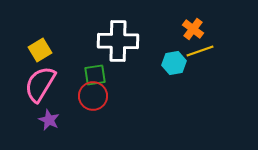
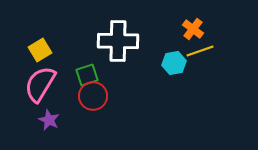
green square: moved 8 px left; rotated 10 degrees counterclockwise
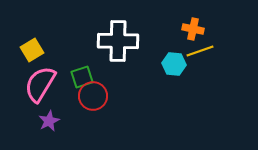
orange cross: rotated 25 degrees counterclockwise
yellow square: moved 8 px left
cyan hexagon: moved 1 px down; rotated 15 degrees clockwise
green square: moved 5 px left, 2 px down
purple star: moved 1 px down; rotated 20 degrees clockwise
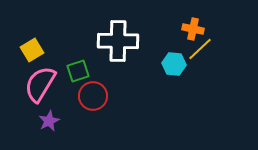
yellow line: moved 2 px up; rotated 24 degrees counterclockwise
green square: moved 4 px left, 6 px up
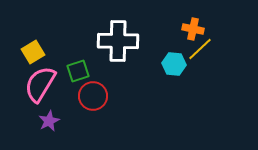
yellow square: moved 1 px right, 2 px down
